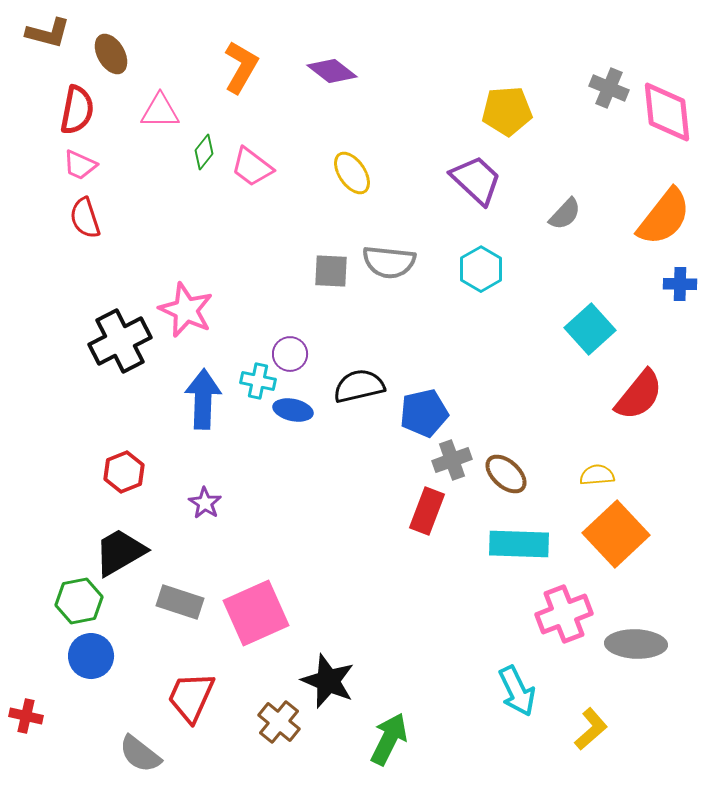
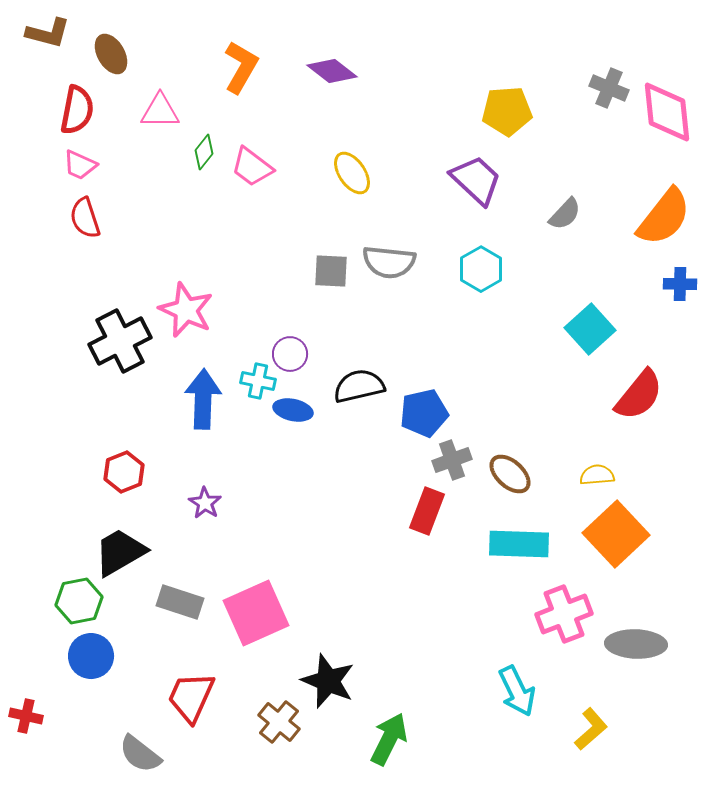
brown ellipse at (506, 474): moved 4 px right
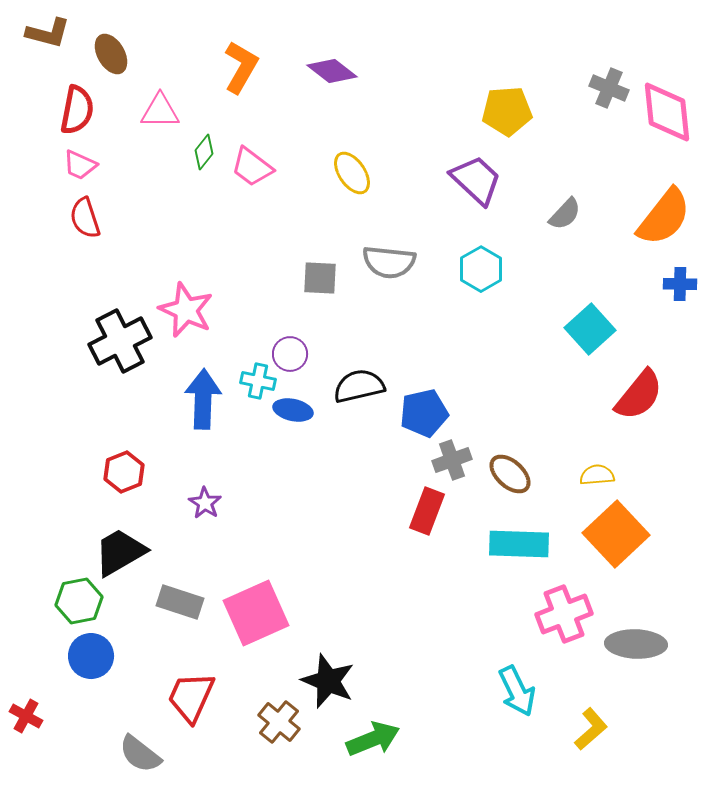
gray square at (331, 271): moved 11 px left, 7 px down
red cross at (26, 716): rotated 16 degrees clockwise
green arrow at (389, 739): moved 16 px left; rotated 42 degrees clockwise
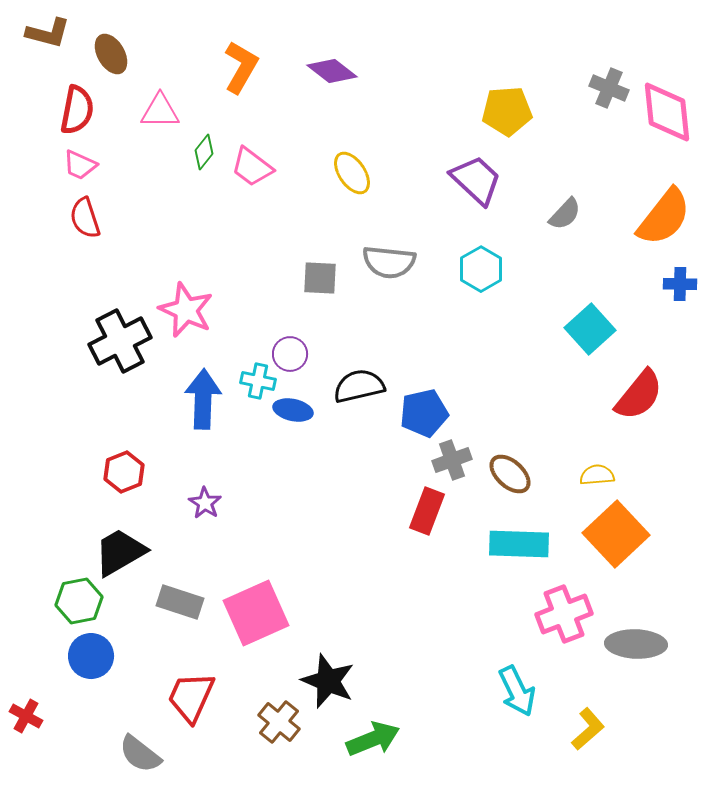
yellow L-shape at (591, 729): moved 3 px left
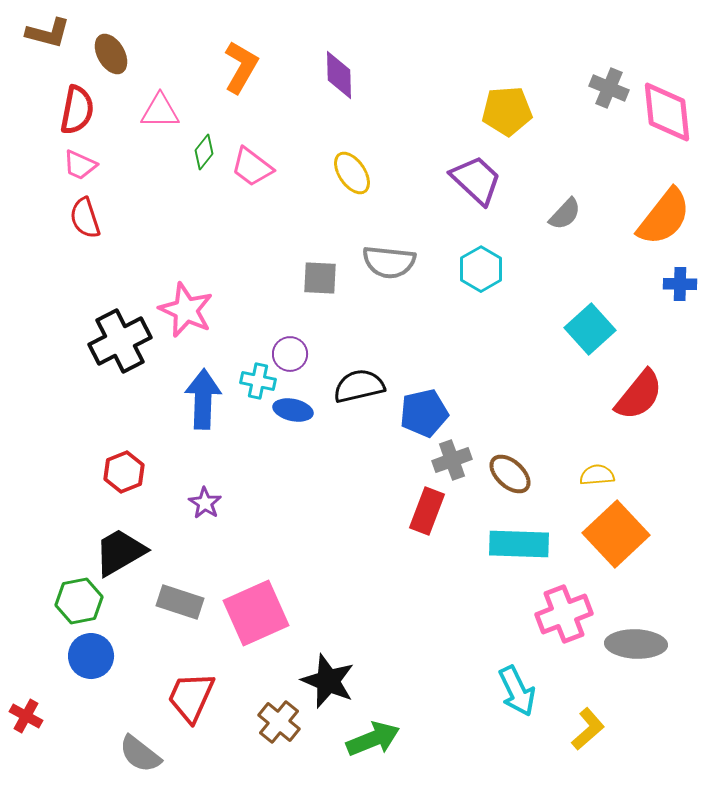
purple diamond at (332, 71): moved 7 px right, 4 px down; rotated 51 degrees clockwise
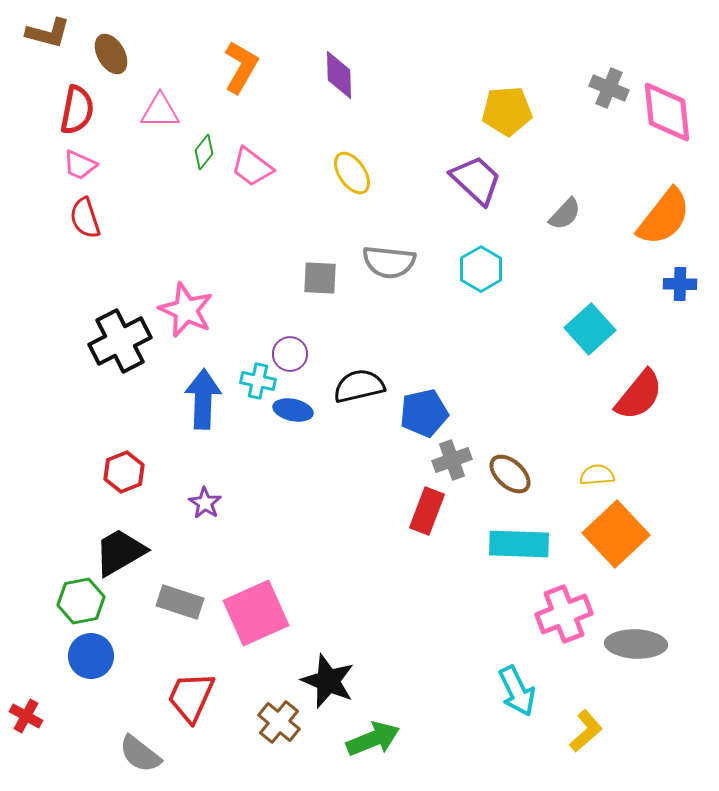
green hexagon at (79, 601): moved 2 px right
yellow L-shape at (588, 729): moved 2 px left, 2 px down
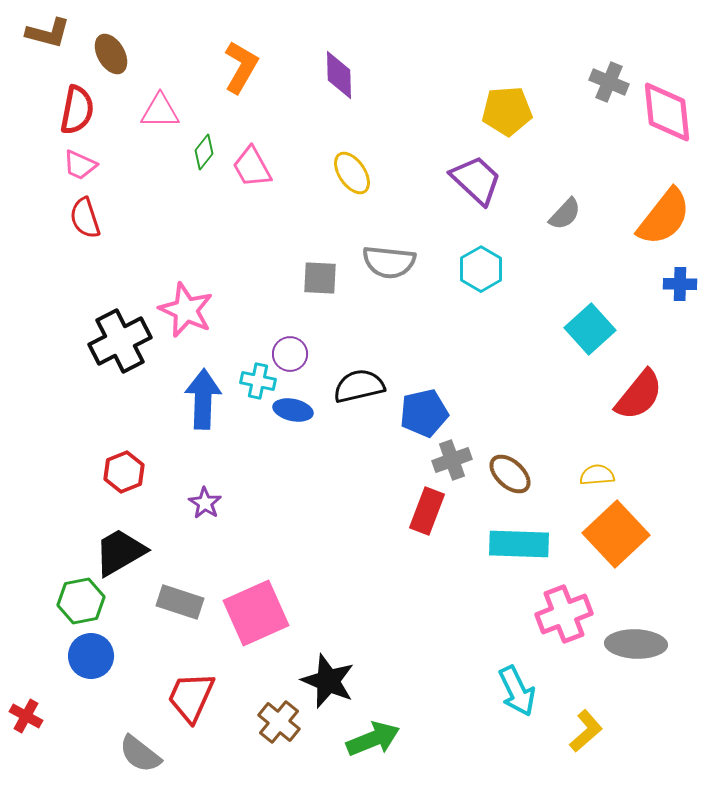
gray cross at (609, 88): moved 6 px up
pink trapezoid at (252, 167): rotated 24 degrees clockwise
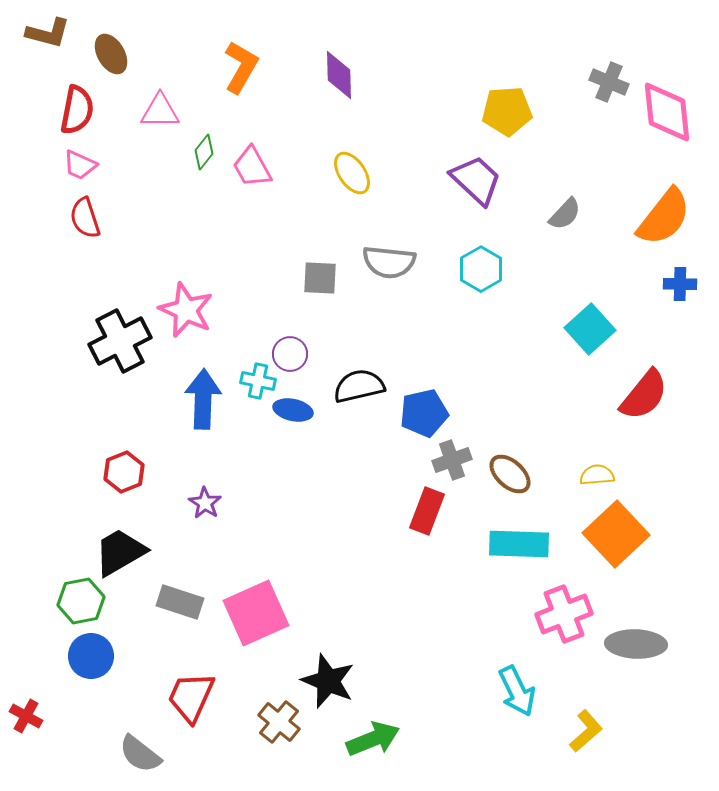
red semicircle at (639, 395): moved 5 px right
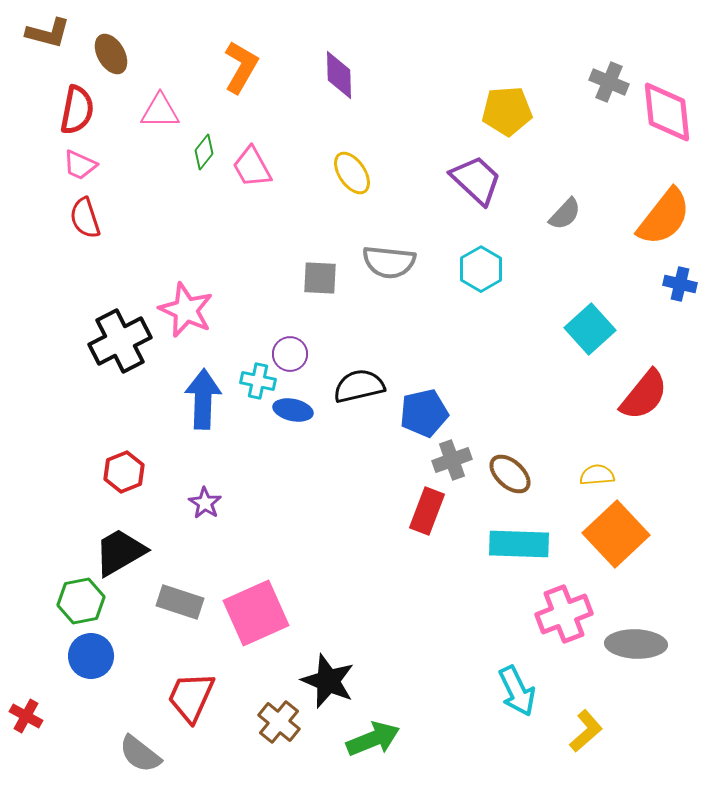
blue cross at (680, 284): rotated 12 degrees clockwise
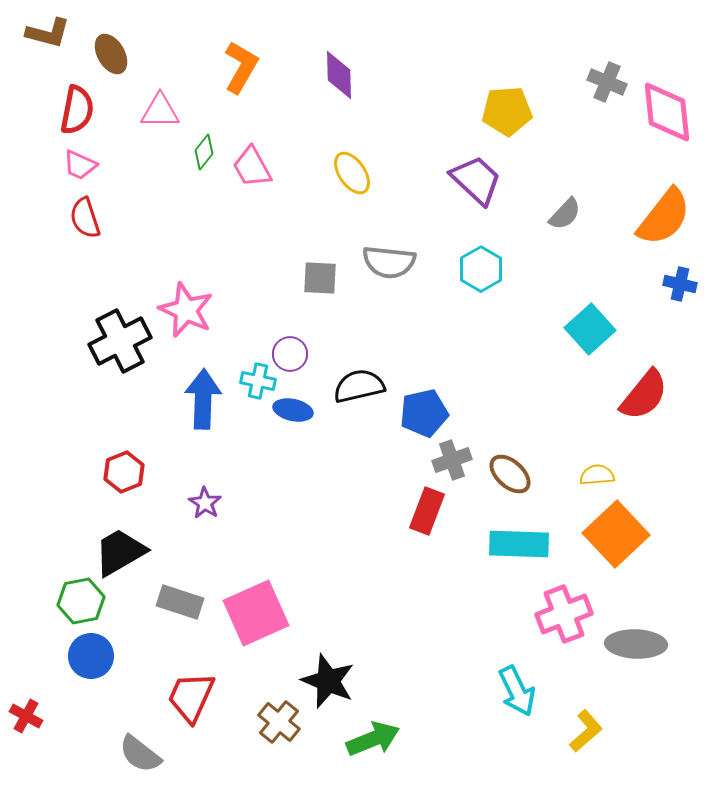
gray cross at (609, 82): moved 2 px left
